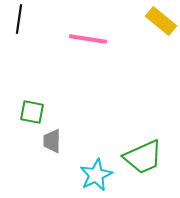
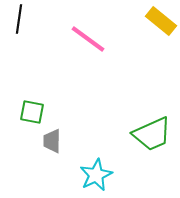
pink line: rotated 27 degrees clockwise
green trapezoid: moved 9 px right, 23 px up
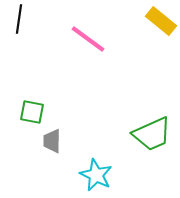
cyan star: rotated 20 degrees counterclockwise
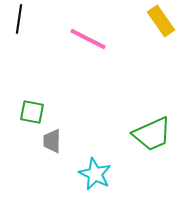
yellow rectangle: rotated 16 degrees clockwise
pink line: rotated 9 degrees counterclockwise
cyan star: moved 1 px left, 1 px up
